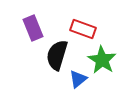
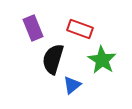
red rectangle: moved 3 px left
black semicircle: moved 4 px left, 4 px down
blue triangle: moved 6 px left, 6 px down
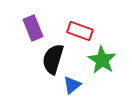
red rectangle: moved 2 px down
